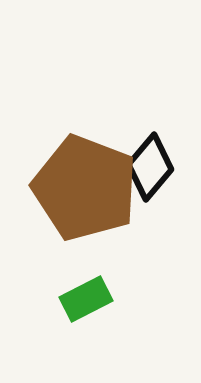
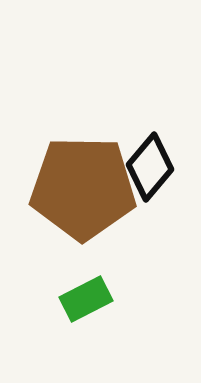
brown pentagon: moved 2 px left; rotated 20 degrees counterclockwise
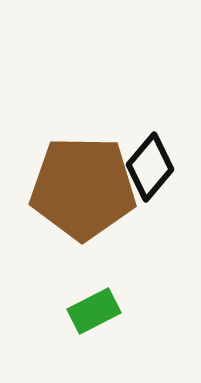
green rectangle: moved 8 px right, 12 px down
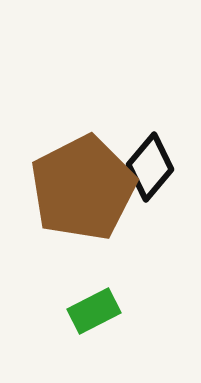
brown pentagon: rotated 28 degrees counterclockwise
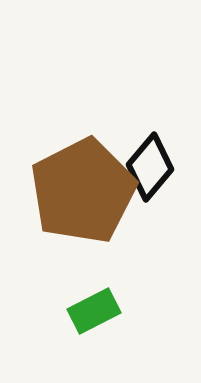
brown pentagon: moved 3 px down
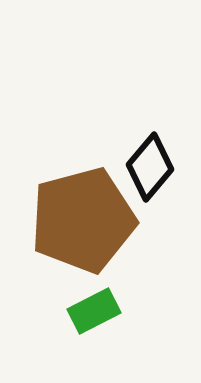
brown pentagon: moved 29 px down; rotated 12 degrees clockwise
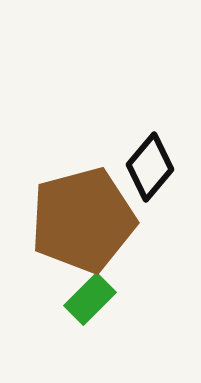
green rectangle: moved 4 px left, 12 px up; rotated 18 degrees counterclockwise
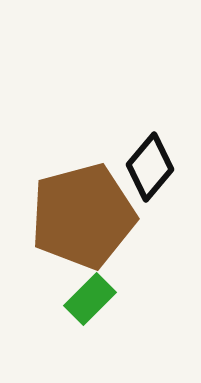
brown pentagon: moved 4 px up
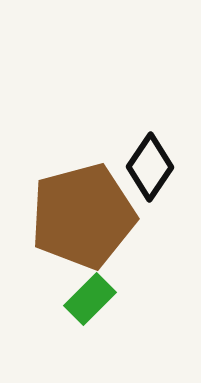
black diamond: rotated 6 degrees counterclockwise
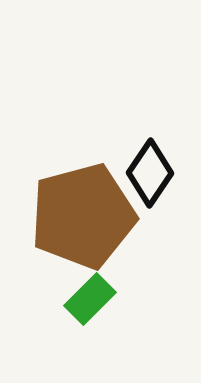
black diamond: moved 6 px down
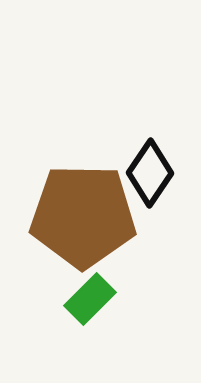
brown pentagon: rotated 16 degrees clockwise
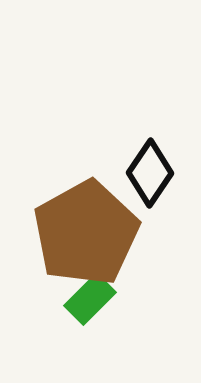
brown pentagon: moved 3 px right, 17 px down; rotated 30 degrees counterclockwise
